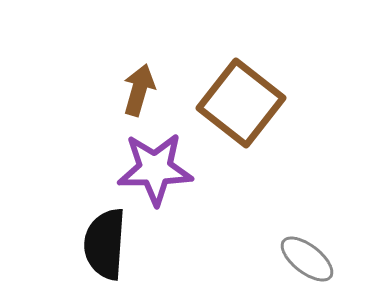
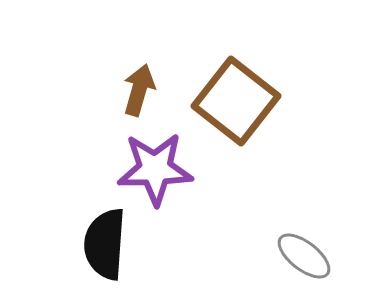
brown square: moved 5 px left, 2 px up
gray ellipse: moved 3 px left, 3 px up
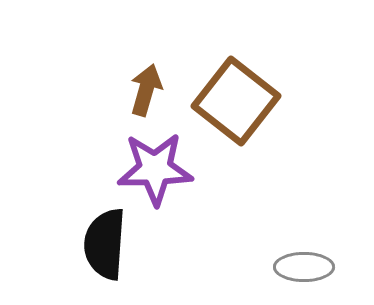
brown arrow: moved 7 px right
gray ellipse: moved 11 px down; rotated 38 degrees counterclockwise
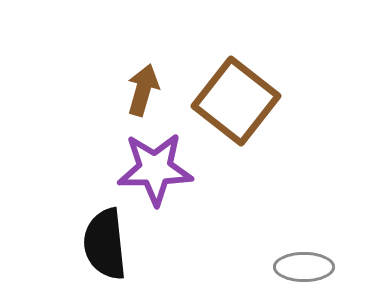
brown arrow: moved 3 px left
black semicircle: rotated 10 degrees counterclockwise
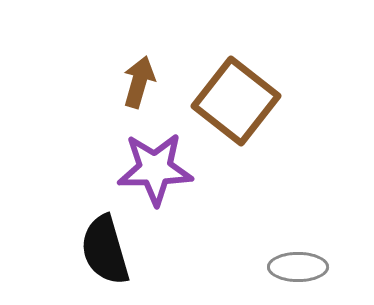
brown arrow: moved 4 px left, 8 px up
black semicircle: moved 6 px down; rotated 10 degrees counterclockwise
gray ellipse: moved 6 px left
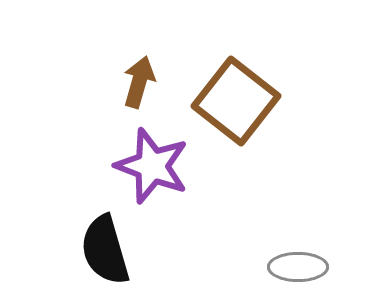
purple star: moved 3 px left, 3 px up; rotated 22 degrees clockwise
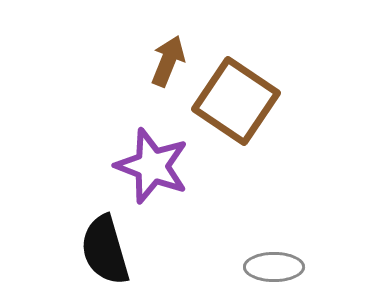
brown arrow: moved 29 px right, 21 px up; rotated 6 degrees clockwise
brown square: rotated 4 degrees counterclockwise
gray ellipse: moved 24 px left
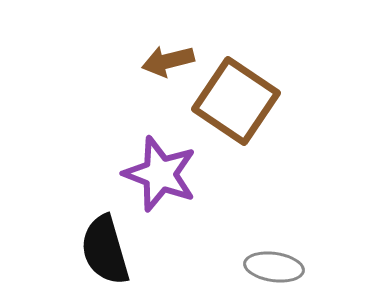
brown arrow: rotated 126 degrees counterclockwise
purple star: moved 8 px right, 8 px down
gray ellipse: rotated 8 degrees clockwise
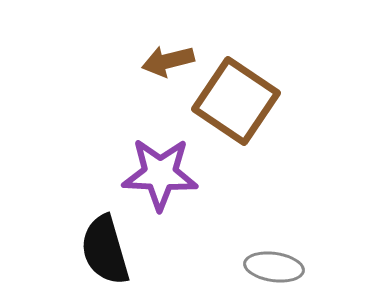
purple star: rotated 18 degrees counterclockwise
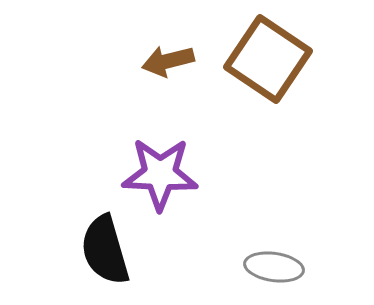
brown square: moved 32 px right, 42 px up
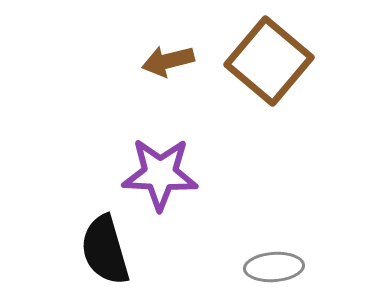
brown square: moved 1 px right, 2 px down; rotated 6 degrees clockwise
gray ellipse: rotated 12 degrees counterclockwise
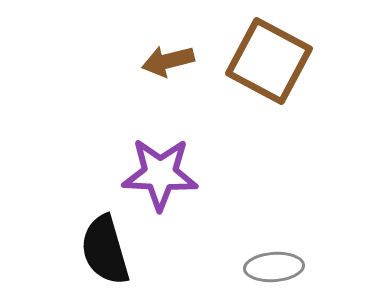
brown square: rotated 12 degrees counterclockwise
